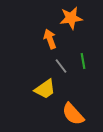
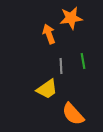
orange arrow: moved 1 px left, 5 px up
gray line: rotated 35 degrees clockwise
yellow trapezoid: moved 2 px right
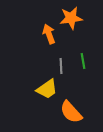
orange semicircle: moved 2 px left, 2 px up
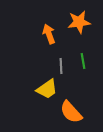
orange star: moved 8 px right, 4 px down
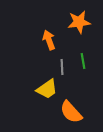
orange arrow: moved 6 px down
gray line: moved 1 px right, 1 px down
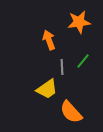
green line: rotated 49 degrees clockwise
